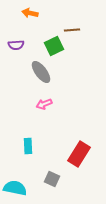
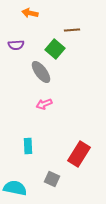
green square: moved 1 px right, 3 px down; rotated 24 degrees counterclockwise
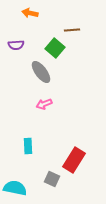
green square: moved 1 px up
red rectangle: moved 5 px left, 6 px down
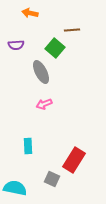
gray ellipse: rotated 10 degrees clockwise
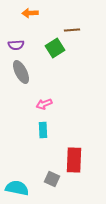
orange arrow: rotated 14 degrees counterclockwise
green square: rotated 18 degrees clockwise
gray ellipse: moved 20 px left
cyan rectangle: moved 15 px right, 16 px up
red rectangle: rotated 30 degrees counterclockwise
cyan semicircle: moved 2 px right
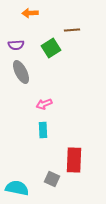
green square: moved 4 px left
